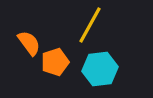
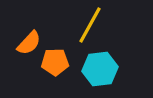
orange semicircle: rotated 80 degrees clockwise
orange pentagon: rotated 16 degrees clockwise
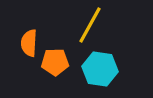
orange semicircle: rotated 140 degrees clockwise
cyan hexagon: rotated 16 degrees clockwise
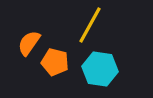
orange semicircle: rotated 32 degrees clockwise
orange pentagon: rotated 16 degrees clockwise
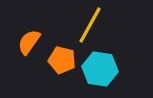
orange semicircle: moved 1 px up
orange pentagon: moved 7 px right, 2 px up
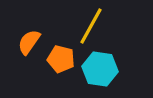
yellow line: moved 1 px right, 1 px down
orange pentagon: moved 1 px left, 1 px up
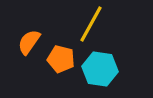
yellow line: moved 2 px up
